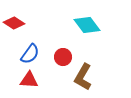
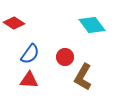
cyan diamond: moved 5 px right
red circle: moved 2 px right
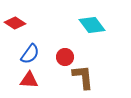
red diamond: moved 1 px right
brown L-shape: rotated 144 degrees clockwise
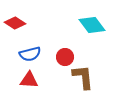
blue semicircle: rotated 40 degrees clockwise
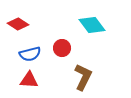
red diamond: moved 3 px right, 1 px down
red circle: moved 3 px left, 9 px up
brown L-shape: rotated 32 degrees clockwise
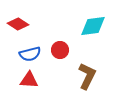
cyan diamond: moved 1 px right, 1 px down; rotated 60 degrees counterclockwise
red circle: moved 2 px left, 2 px down
brown L-shape: moved 4 px right, 1 px up
